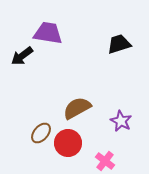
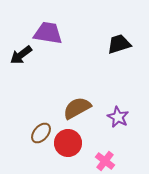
black arrow: moved 1 px left, 1 px up
purple star: moved 3 px left, 4 px up
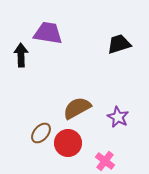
black arrow: rotated 125 degrees clockwise
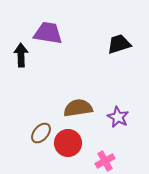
brown semicircle: moved 1 px right; rotated 20 degrees clockwise
pink cross: rotated 24 degrees clockwise
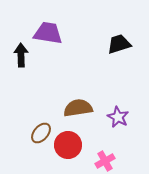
red circle: moved 2 px down
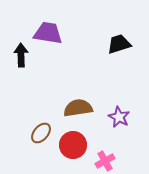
purple star: moved 1 px right
red circle: moved 5 px right
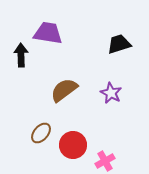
brown semicircle: moved 14 px left, 18 px up; rotated 28 degrees counterclockwise
purple star: moved 8 px left, 24 px up
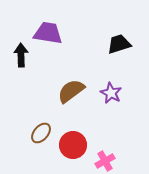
brown semicircle: moved 7 px right, 1 px down
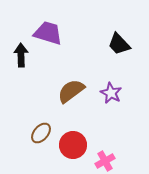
purple trapezoid: rotated 8 degrees clockwise
black trapezoid: rotated 115 degrees counterclockwise
